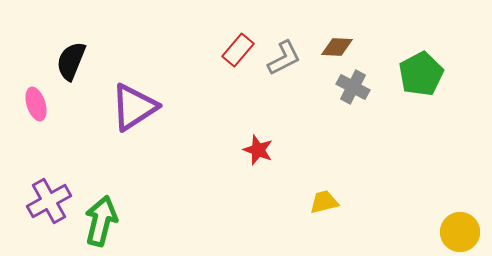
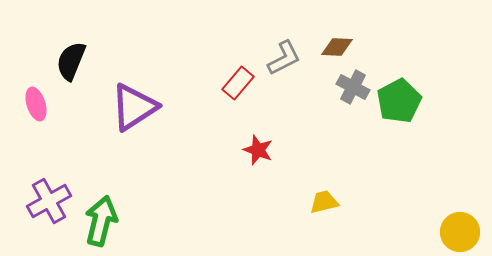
red rectangle: moved 33 px down
green pentagon: moved 22 px left, 27 px down
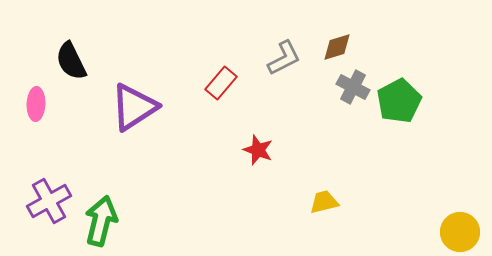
brown diamond: rotated 20 degrees counterclockwise
black semicircle: rotated 48 degrees counterclockwise
red rectangle: moved 17 px left
pink ellipse: rotated 20 degrees clockwise
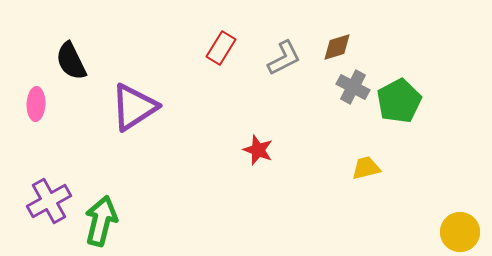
red rectangle: moved 35 px up; rotated 8 degrees counterclockwise
yellow trapezoid: moved 42 px right, 34 px up
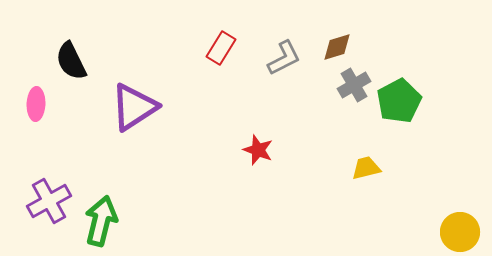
gray cross: moved 1 px right, 2 px up; rotated 32 degrees clockwise
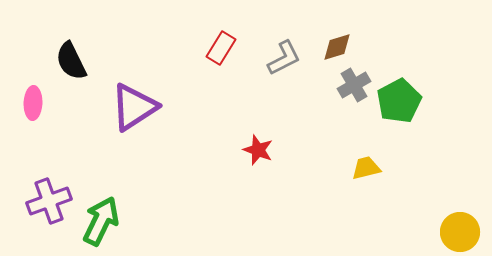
pink ellipse: moved 3 px left, 1 px up
purple cross: rotated 9 degrees clockwise
green arrow: rotated 12 degrees clockwise
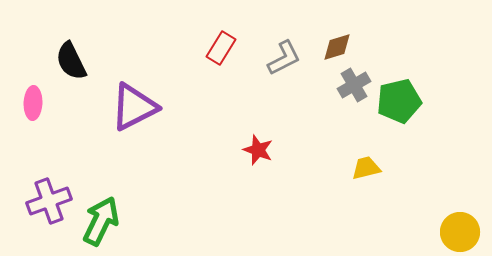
green pentagon: rotated 15 degrees clockwise
purple triangle: rotated 6 degrees clockwise
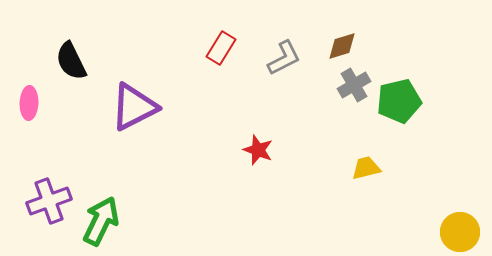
brown diamond: moved 5 px right, 1 px up
pink ellipse: moved 4 px left
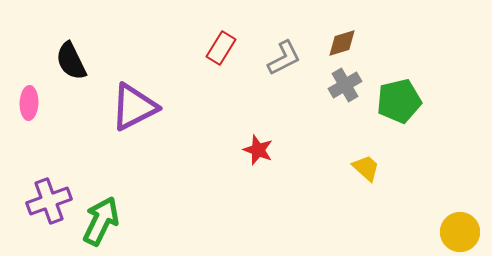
brown diamond: moved 3 px up
gray cross: moved 9 px left
yellow trapezoid: rotated 56 degrees clockwise
